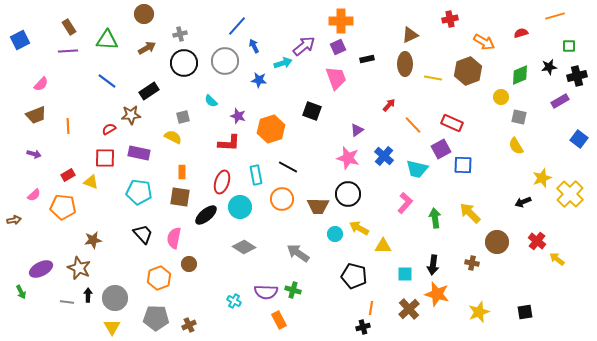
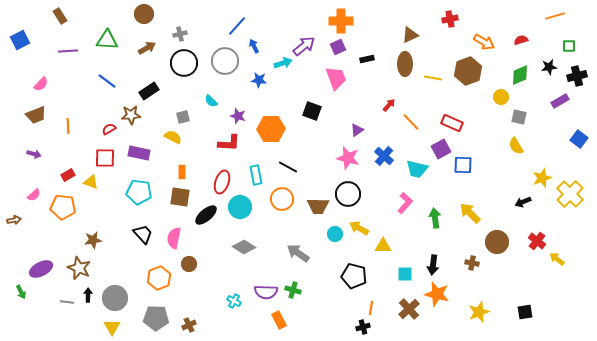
brown rectangle at (69, 27): moved 9 px left, 11 px up
red semicircle at (521, 33): moved 7 px down
orange line at (413, 125): moved 2 px left, 3 px up
orange hexagon at (271, 129): rotated 16 degrees clockwise
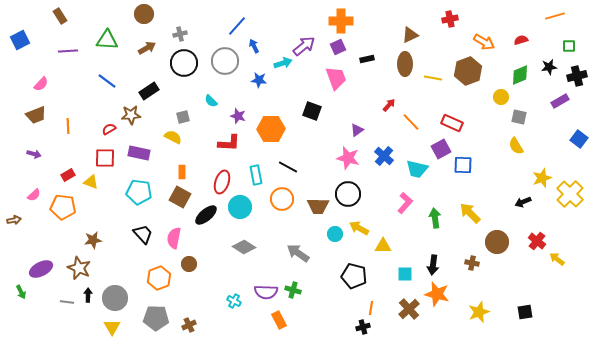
brown square at (180, 197): rotated 20 degrees clockwise
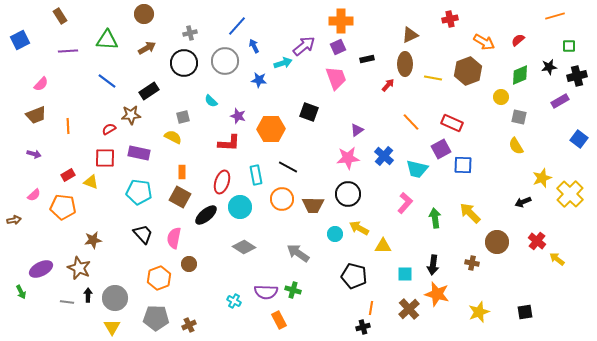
gray cross at (180, 34): moved 10 px right, 1 px up
red semicircle at (521, 40): moved 3 px left; rotated 24 degrees counterclockwise
red arrow at (389, 105): moved 1 px left, 20 px up
black square at (312, 111): moved 3 px left, 1 px down
pink star at (348, 158): rotated 20 degrees counterclockwise
brown trapezoid at (318, 206): moved 5 px left, 1 px up
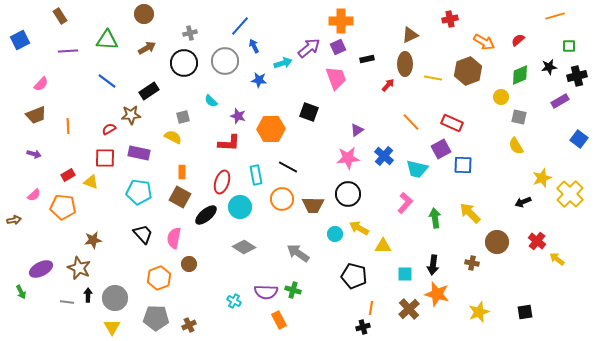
blue line at (237, 26): moved 3 px right
purple arrow at (304, 46): moved 5 px right, 2 px down
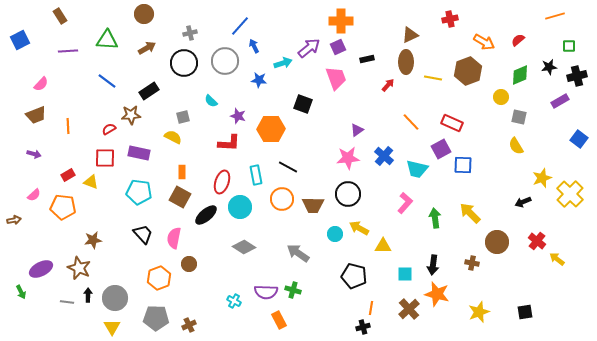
brown ellipse at (405, 64): moved 1 px right, 2 px up
black square at (309, 112): moved 6 px left, 8 px up
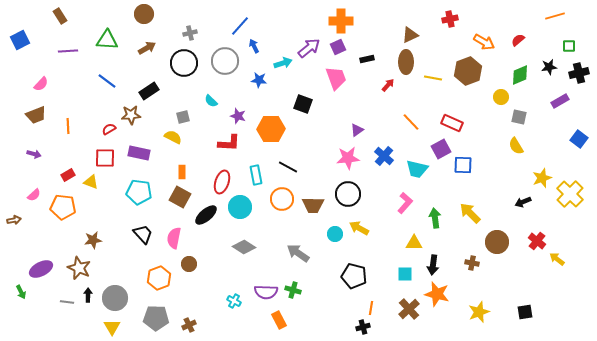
black cross at (577, 76): moved 2 px right, 3 px up
yellow triangle at (383, 246): moved 31 px right, 3 px up
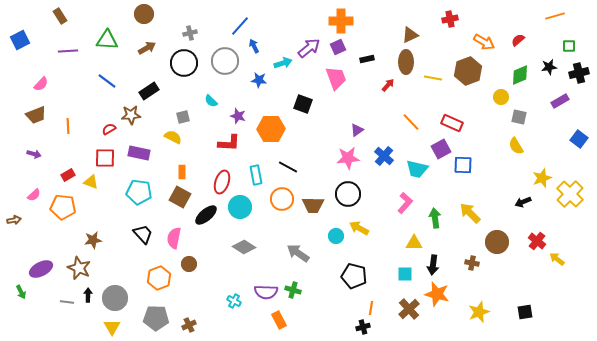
cyan circle at (335, 234): moved 1 px right, 2 px down
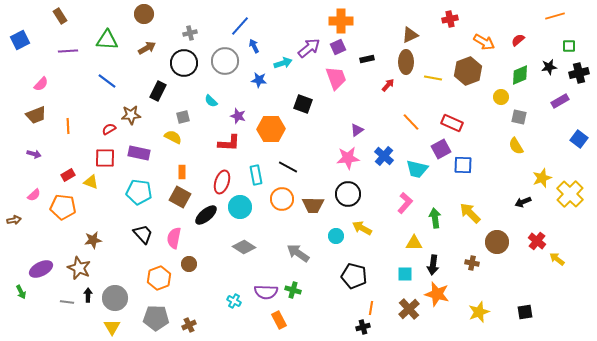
black rectangle at (149, 91): moved 9 px right; rotated 30 degrees counterclockwise
yellow arrow at (359, 228): moved 3 px right
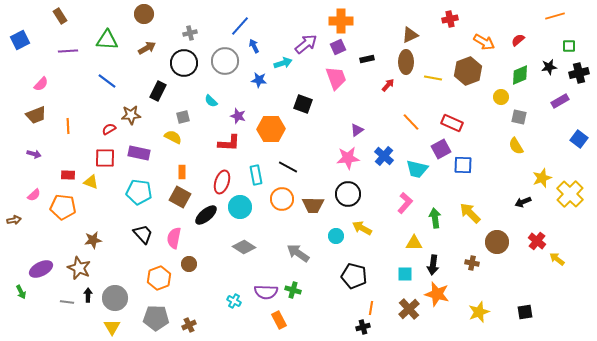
purple arrow at (309, 48): moved 3 px left, 4 px up
red rectangle at (68, 175): rotated 32 degrees clockwise
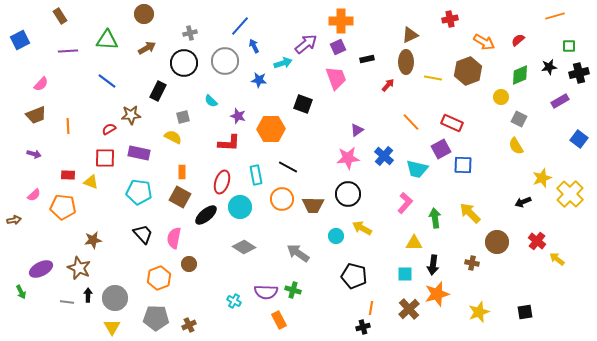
gray square at (519, 117): moved 2 px down; rotated 14 degrees clockwise
orange star at (437, 294): rotated 30 degrees counterclockwise
